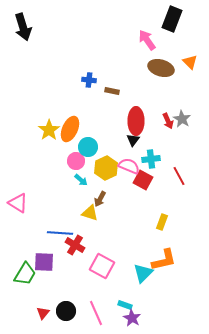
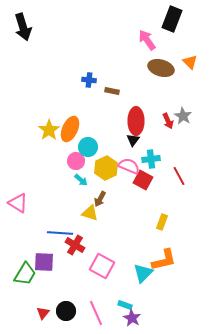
gray star: moved 1 px right, 3 px up
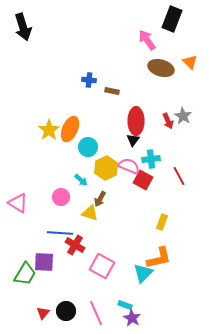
pink circle: moved 15 px left, 36 px down
orange L-shape: moved 5 px left, 2 px up
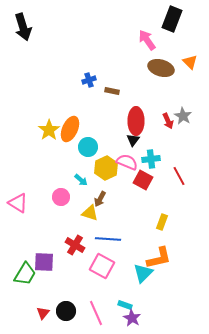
blue cross: rotated 24 degrees counterclockwise
pink semicircle: moved 2 px left, 4 px up
blue line: moved 48 px right, 6 px down
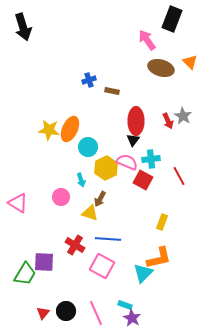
yellow star: rotated 30 degrees counterclockwise
cyan arrow: rotated 32 degrees clockwise
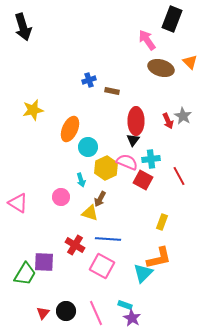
yellow star: moved 16 px left, 20 px up; rotated 20 degrees counterclockwise
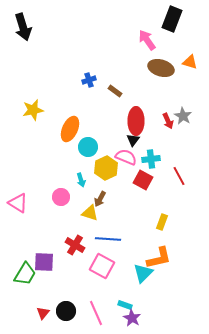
orange triangle: rotated 28 degrees counterclockwise
brown rectangle: moved 3 px right; rotated 24 degrees clockwise
pink semicircle: moved 1 px left, 5 px up
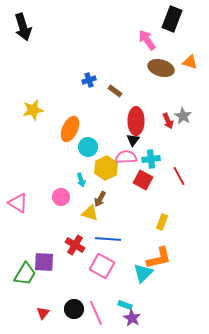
pink semicircle: rotated 25 degrees counterclockwise
black circle: moved 8 px right, 2 px up
